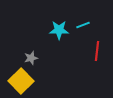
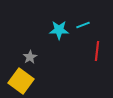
gray star: moved 1 px left, 1 px up; rotated 16 degrees counterclockwise
yellow square: rotated 10 degrees counterclockwise
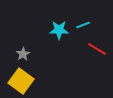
red line: moved 2 px up; rotated 66 degrees counterclockwise
gray star: moved 7 px left, 3 px up
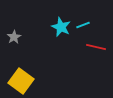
cyan star: moved 2 px right, 3 px up; rotated 24 degrees clockwise
red line: moved 1 px left, 2 px up; rotated 18 degrees counterclockwise
gray star: moved 9 px left, 17 px up
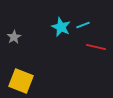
yellow square: rotated 15 degrees counterclockwise
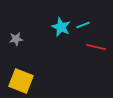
gray star: moved 2 px right, 2 px down; rotated 24 degrees clockwise
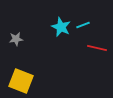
red line: moved 1 px right, 1 px down
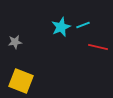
cyan star: rotated 24 degrees clockwise
gray star: moved 1 px left, 3 px down
red line: moved 1 px right, 1 px up
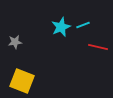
yellow square: moved 1 px right
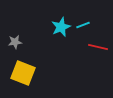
yellow square: moved 1 px right, 8 px up
